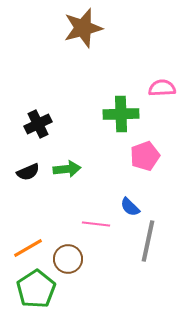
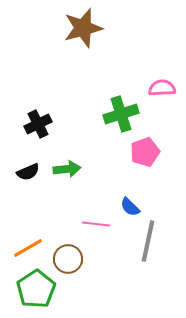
green cross: rotated 16 degrees counterclockwise
pink pentagon: moved 4 px up
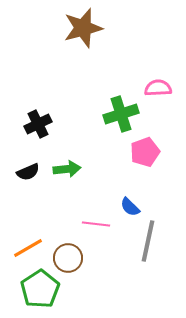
pink semicircle: moved 4 px left
brown circle: moved 1 px up
green pentagon: moved 4 px right
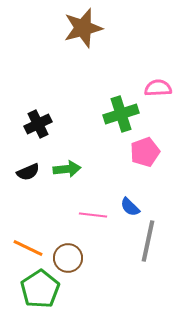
pink line: moved 3 px left, 9 px up
orange line: rotated 56 degrees clockwise
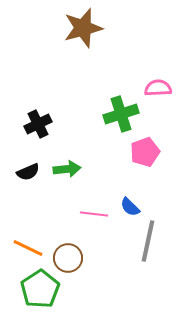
pink line: moved 1 px right, 1 px up
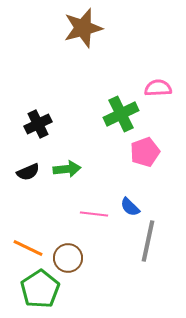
green cross: rotated 8 degrees counterclockwise
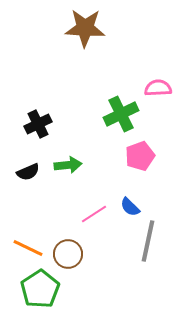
brown star: moved 2 px right; rotated 18 degrees clockwise
pink pentagon: moved 5 px left, 4 px down
green arrow: moved 1 px right, 4 px up
pink line: rotated 40 degrees counterclockwise
brown circle: moved 4 px up
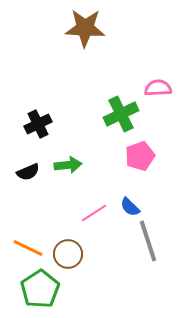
pink line: moved 1 px up
gray line: rotated 30 degrees counterclockwise
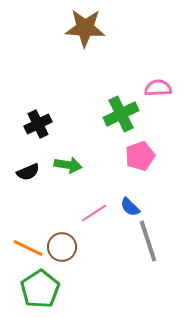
green arrow: rotated 16 degrees clockwise
brown circle: moved 6 px left, 7 px up
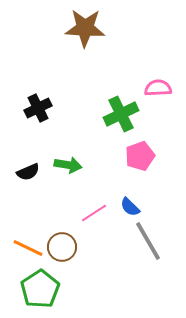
black cross: moved 16 px up
gray line: rotated 12 degrees counterclockwise
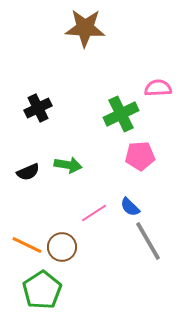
pink pentagon: rotated 16 degrees clockwise
orange line: moved 1 px left, 3 px up
green pentagon: moved 2 px right, 1 px down
